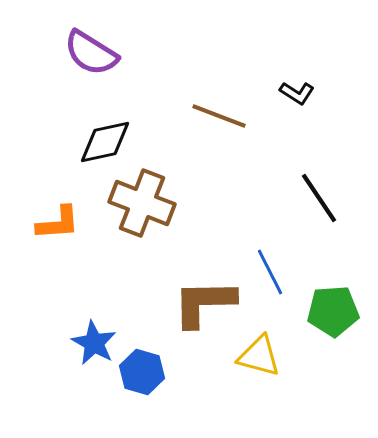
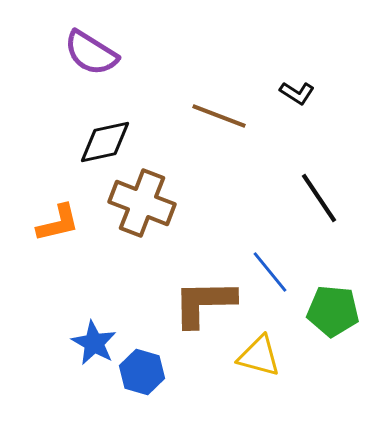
orange L-shape: rotated 9 degrees counterclockwise
blue line: rotated 12 degrees counterclockwise
green pentagon: rotated 9 degrees clockwise
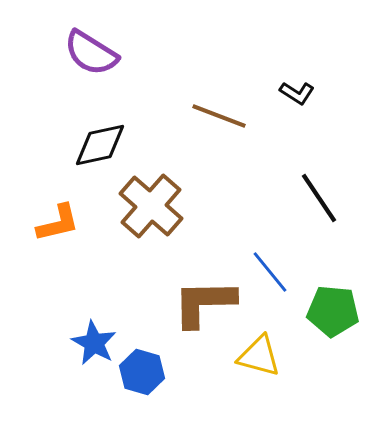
black diamond: moved 5 px left, 3 px down
brown cross: moved 9 px right, 3 px down; rotated 20 degrees clockwise
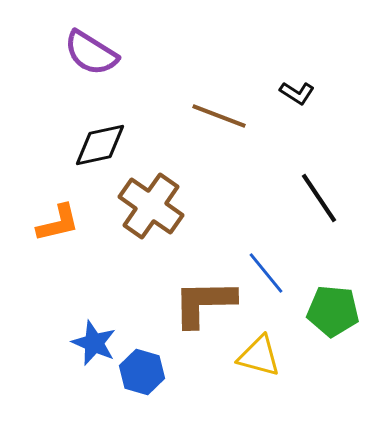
brown cross: rotated 6 degrees counterclockwise
blue line: moved 4 px left, 1 px down
blue star: rotated 6 degrees counterclockwise
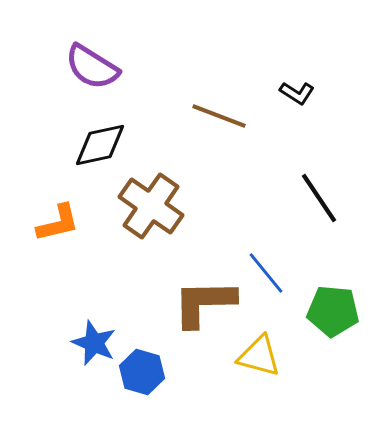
purple semicircle: moved 1 px right, 14 px down
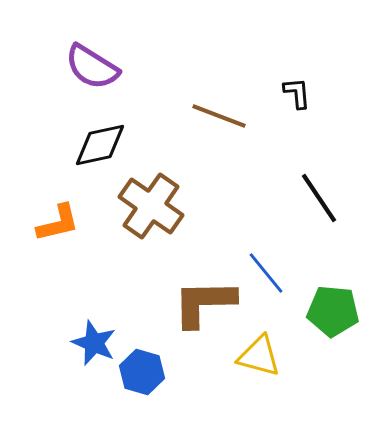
black L-shape: rotated 128 degrees counterclockwise
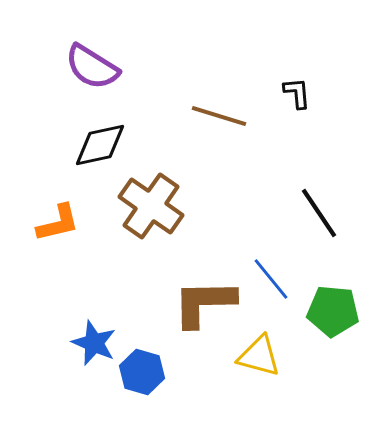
brown line: rotated 4 degrees counterclockwise
black line: moved 15 px down
blue line: moved 5 px right, 6 px down
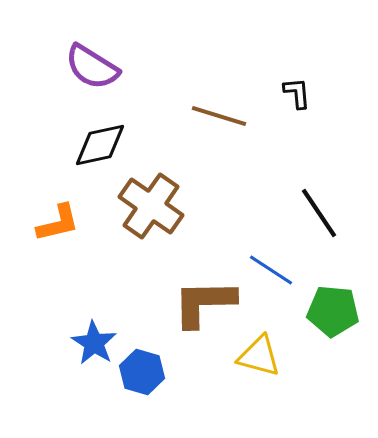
blue line: moved 9 px up; rotated 18 degrees counterclockwise
blue star: rotated 9 degrees clockwise
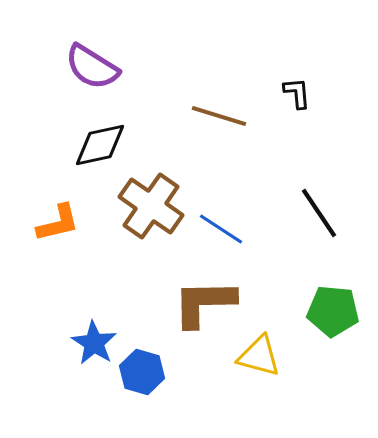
blue line: moved 50 px left, 41 px up
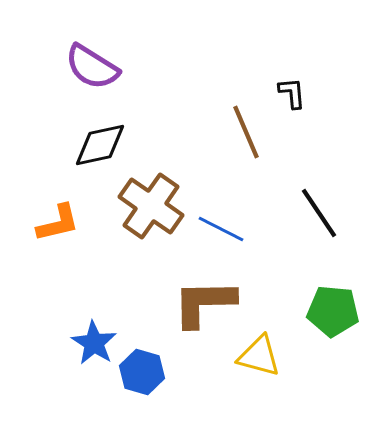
black L-shape: moved 5 px left
brown line: moved 27 px right, 16 px down; rotated 50 degrees clockwise
blue line: rotated 6 degrees counterclockwise
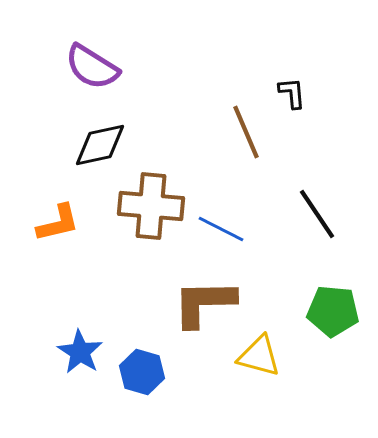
brown cross: rotated 30 degrees counterclockwise
black line: moved 2 px left, 1 px down
blue star: moved 14 px left, 9 px down
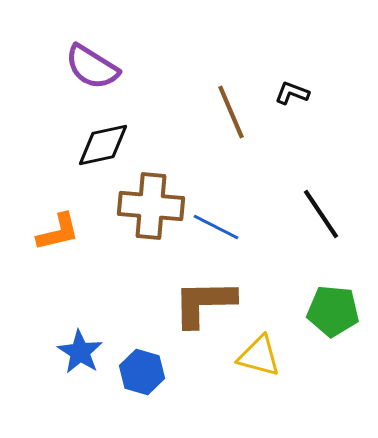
black L-shape: rotated 64 degrees counterclockwise
brown line: moved 15 px left, 20 px up
black diamond: moved 3 px right
black line: moved 4 px right
orange L-shape: moved 9 px down
blue line: moved 5 px left, 2 px up
